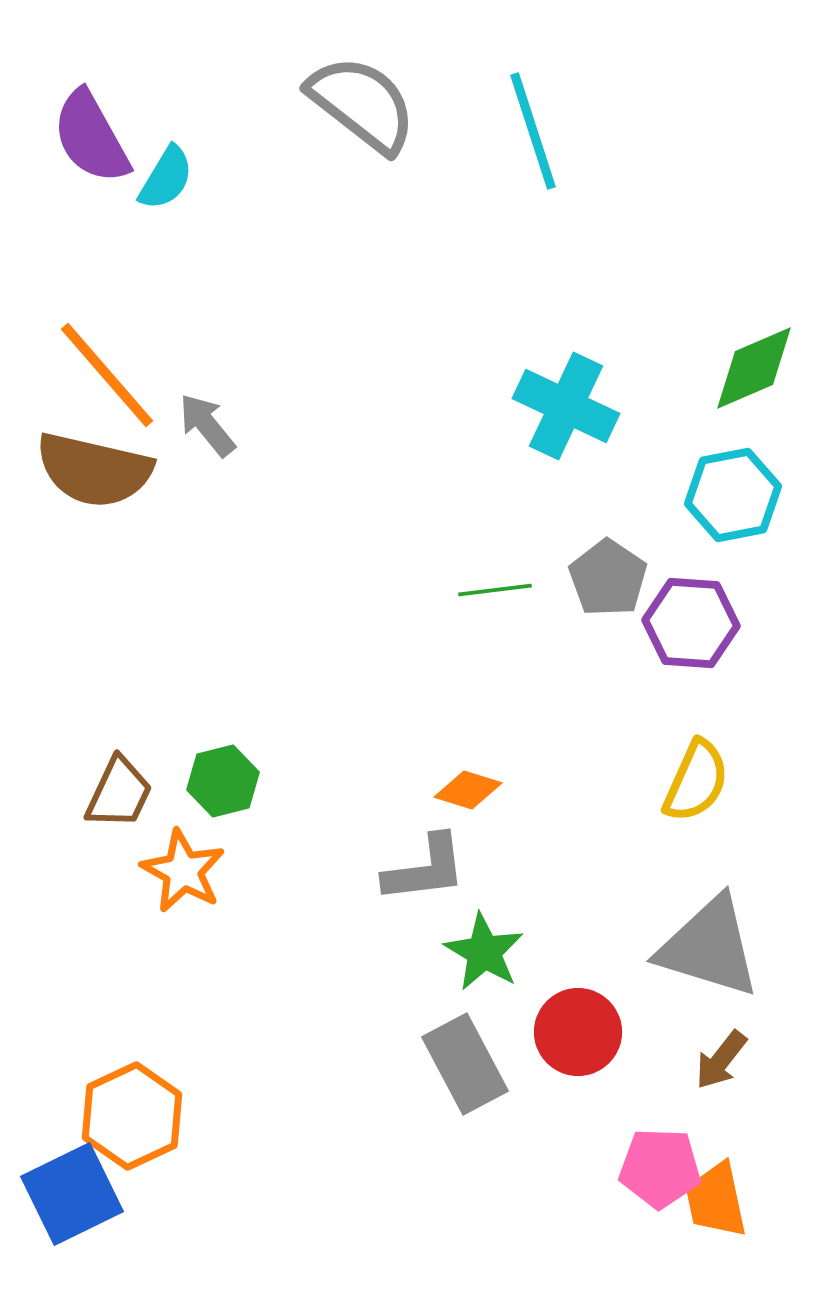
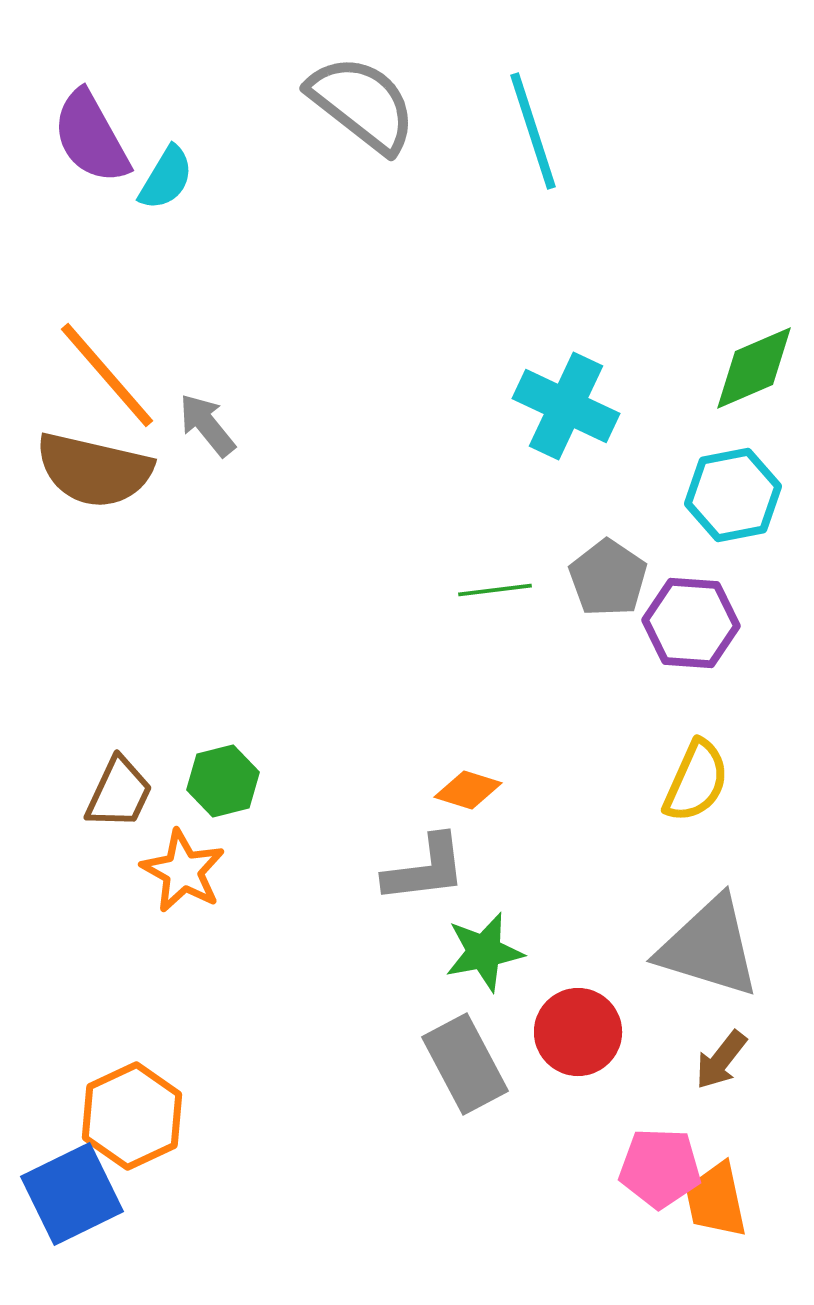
green star: rotated 30 degrees clockwise
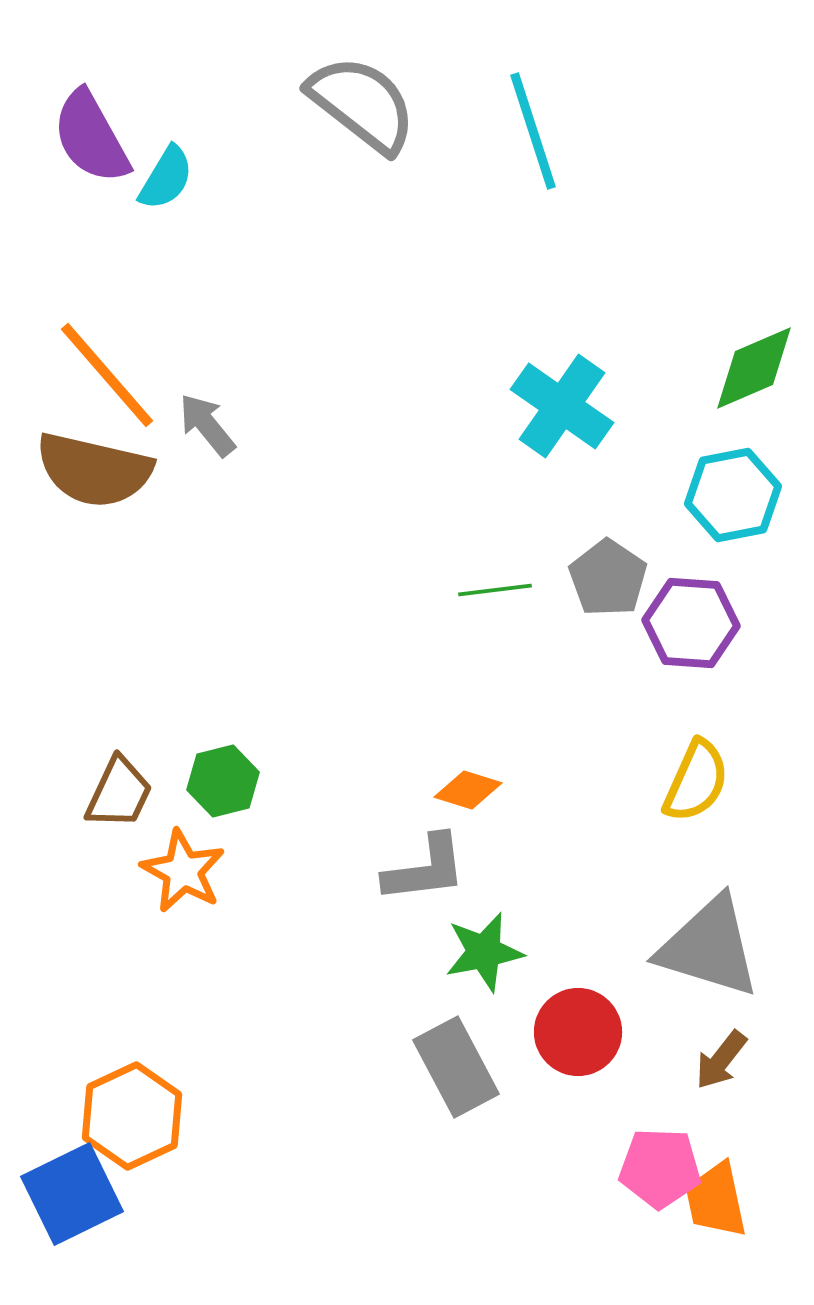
cyan cross: moved 4 px left; rotated 10 degrees clockwise
gray rectangle: moved 9 px left, 3 px down
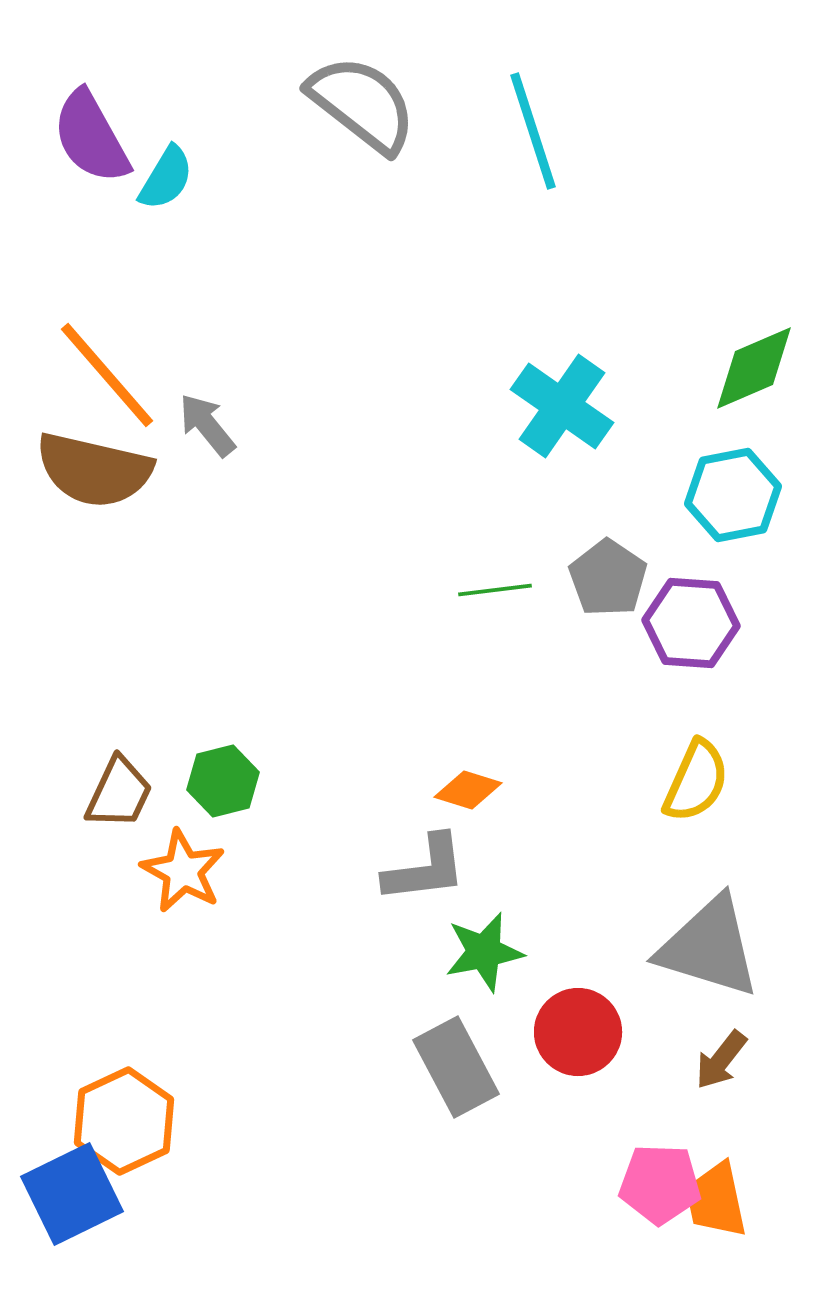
orange hexagon: moved 8 px left, 5 px down
pink pentagon: moved 16 px down
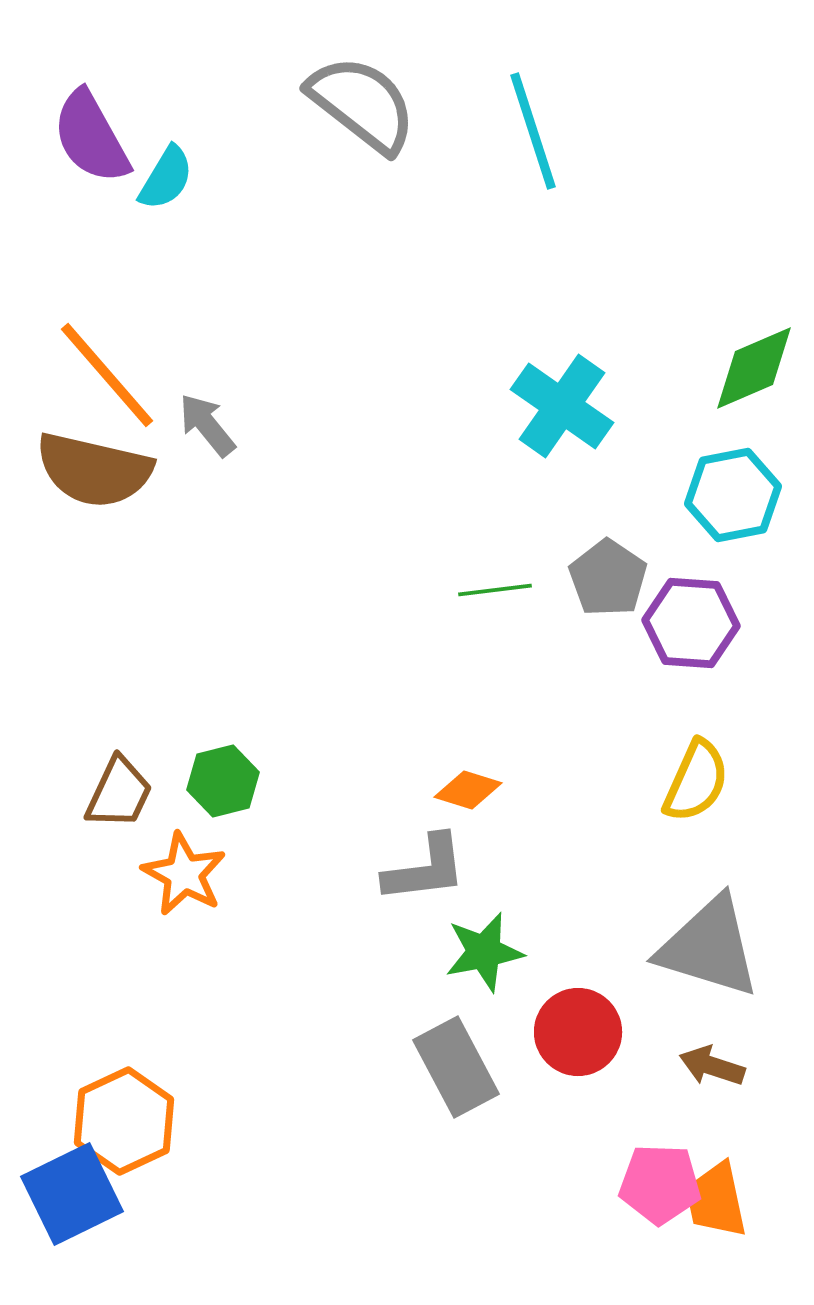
orange star: moved 1 px right, 3 px down
brown arrow: moved 9 px left, 6 px down; rotated 70 degrees clockwise
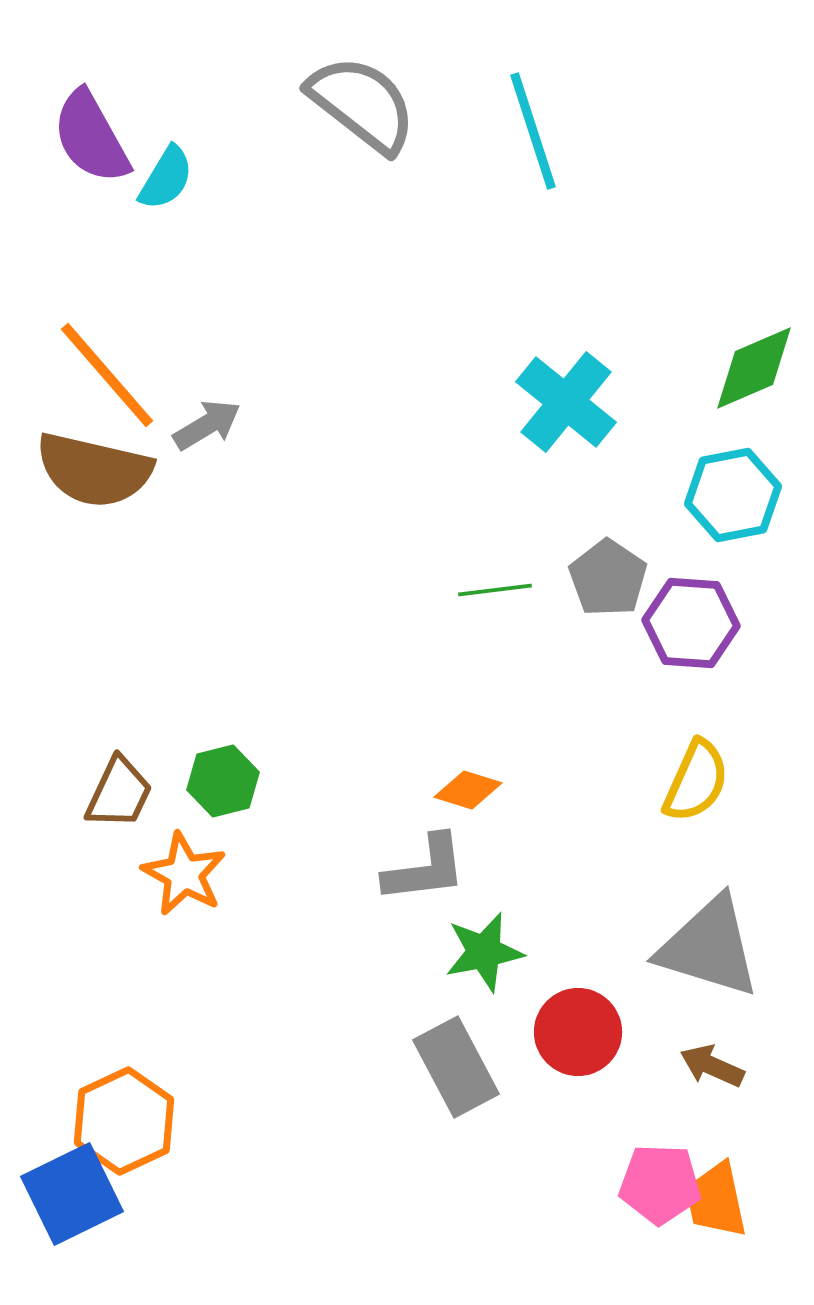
cyan cross: moved 4 px right, 4 px up; rotated 4 degrees clockwise
gray arrow: rotated 98 degrees clockwise
brown arrow: rotated 6 degrees clockwise
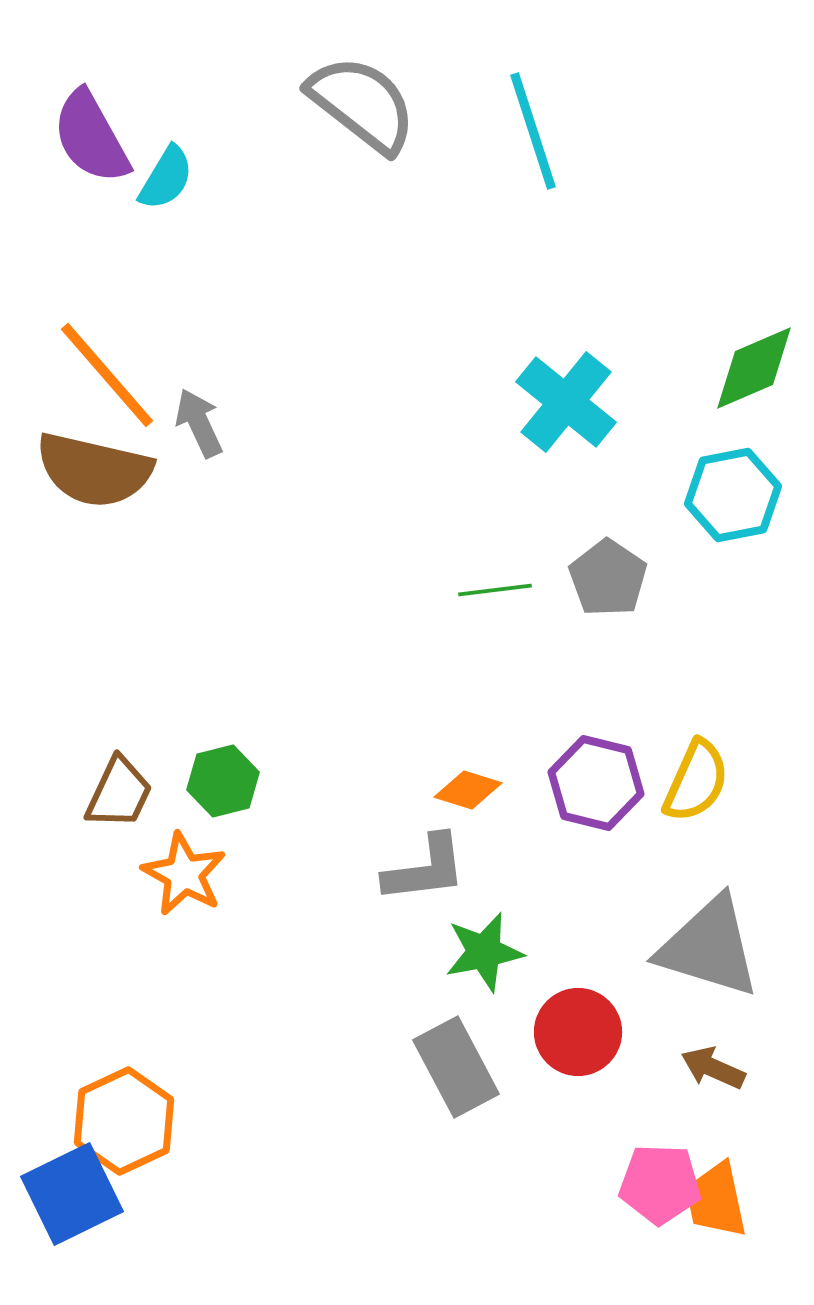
gray arrow: moved 8 px left, 2 px up; rotated 84 degrees counterclockwise
purple hexagon: moved 95 px left, 160 px down; rotated 10 degrees clockwise
brown arrow: moved 1 px right, 2 px down
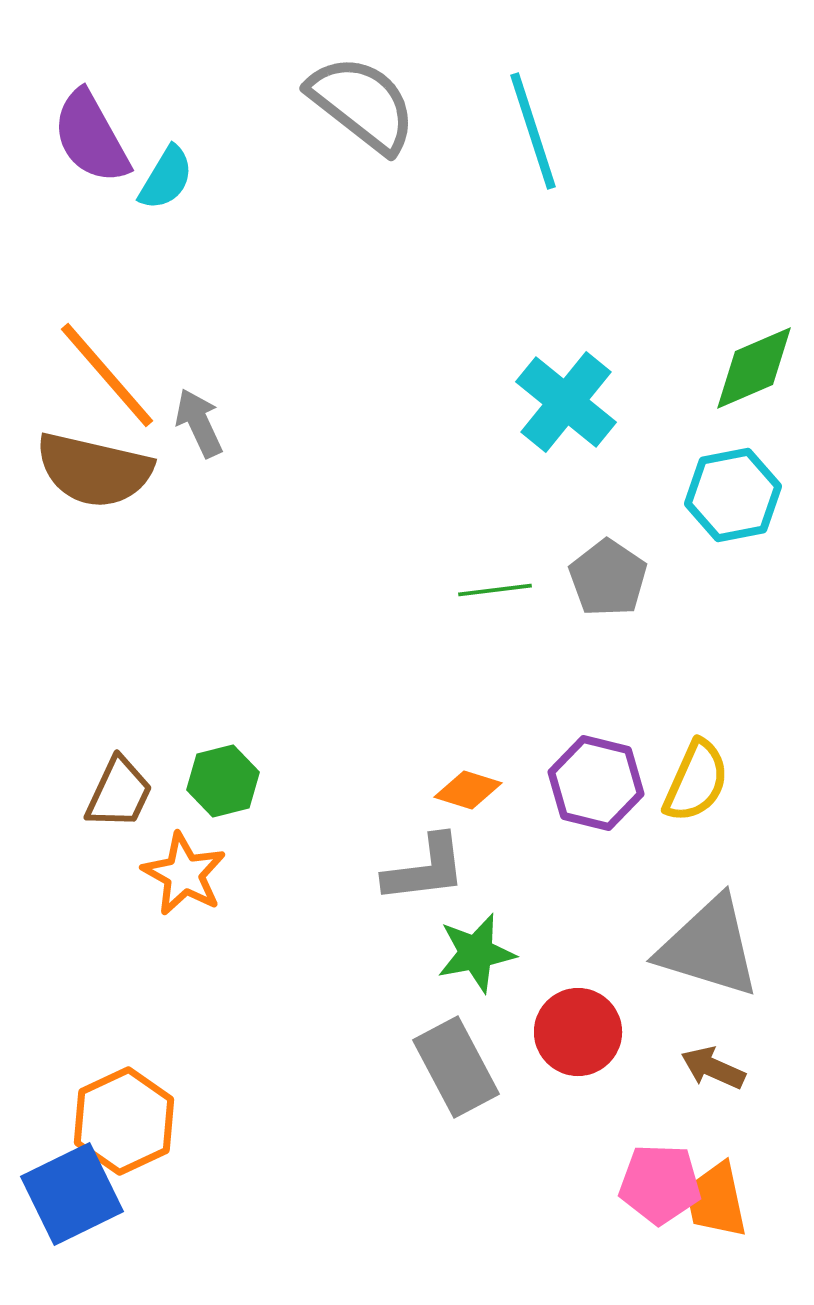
green star: moved 8 px left, 1 px down
